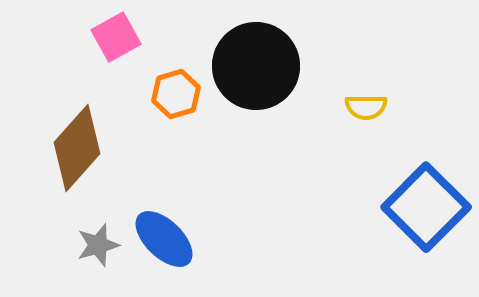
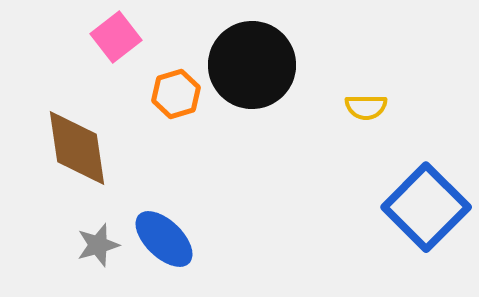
pink square: rotated 9 degrees counterclockwise
black circle: moved 4 px left, 1 px up
brown diamond: rotated 50 degrees counterclockwise
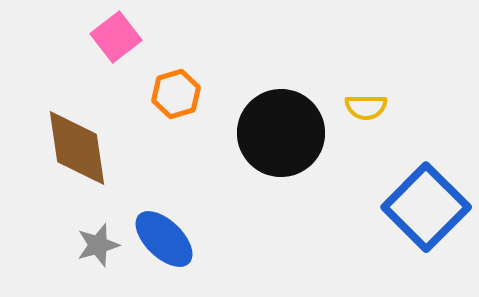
black circle: moved 29 px right, 68 px down
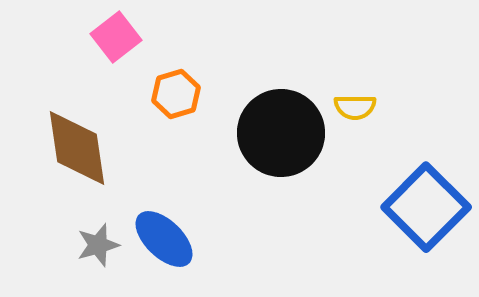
yellow semicircle: moved 11 px left
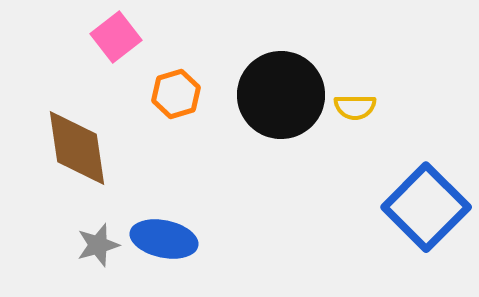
black circle: moved 38 px up
blue ellipse: rotated 32 degrees counterclockwise
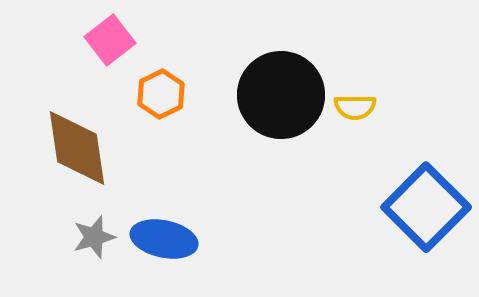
pink square: moved 6 px left, 3 px down
orange hexagon: moved 15 px left; rotated 9 degrees counterclockwise
gray star: moved 4 px left, 8 px up
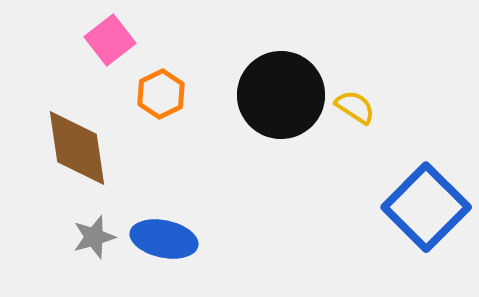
yellow semicircle: rotated 147 degrees counterclockwise
